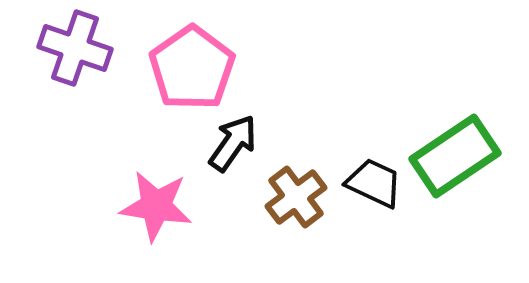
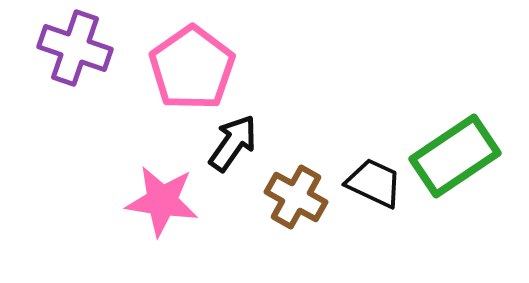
brown cross: rotated 24 degrees counterclockwise
pink star: moved 6 px right, 5 px up
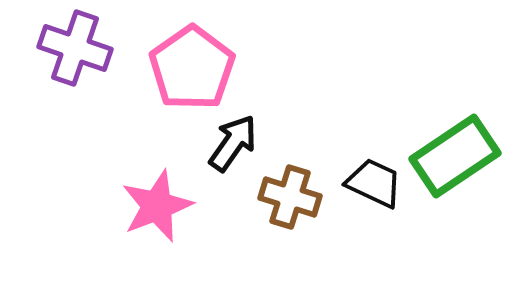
brown cross: moved 6 px left; rotated 12 degrees counterclockwise
pink star: moved 5 px left, 5 px down; rotated 30 degrees counterclockwise
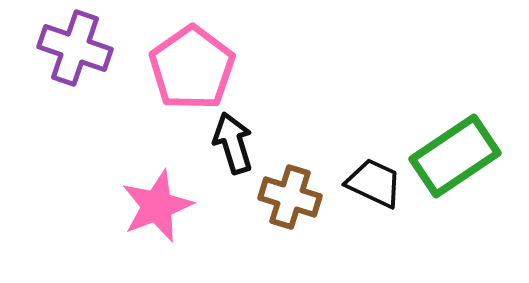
black arrow: rotated 52 degrees counterclockwise
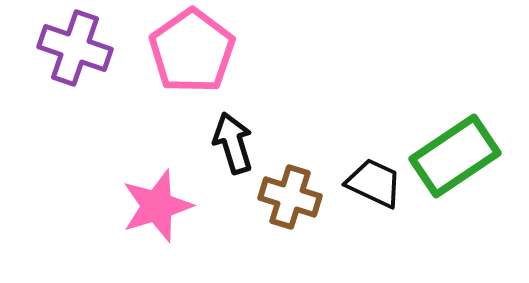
pink pentagon: moved 17 px up
pink star: rotated 4 degrees clockwise
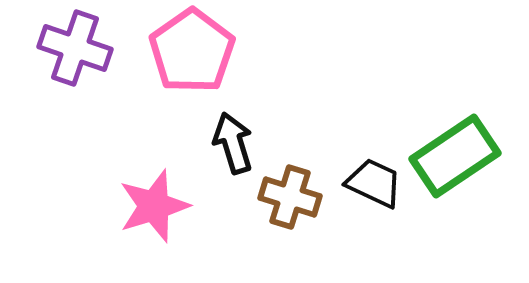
pink star: moved 3 px left
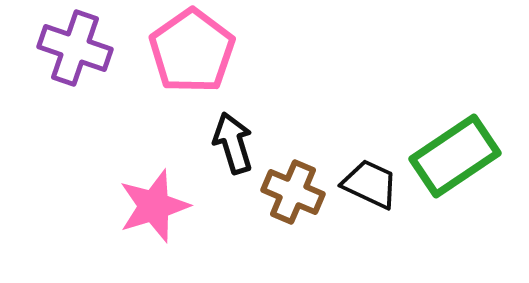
black trapezoid: moved 4 px left, 1 px down
brown cross: moved 3 px right, 5 px up; rotated 6 degrees clockwise
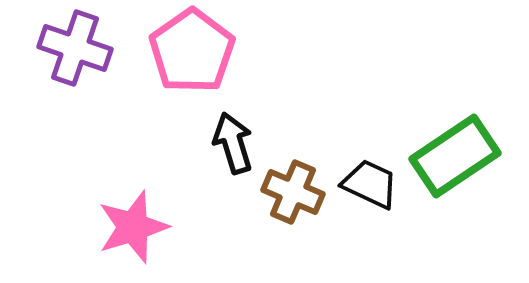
pink star: moved 21 px left, 21 px down
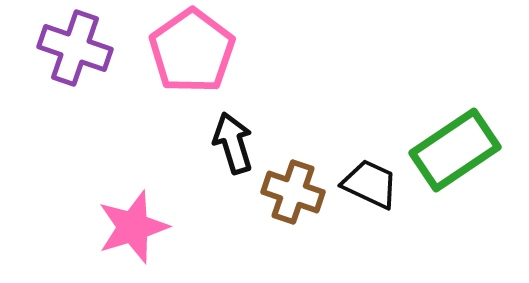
green rectangle: moved 6 px up
brown cross: rotated 4 degrees counterclockwise
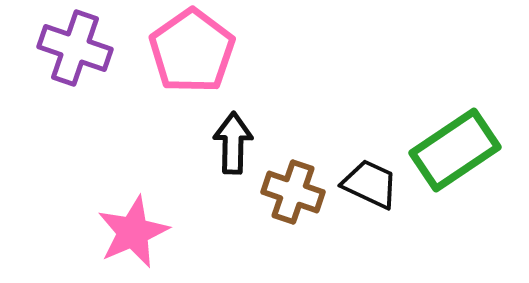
black arrow: rotated 18 degrees clockwise
pink star: moved 5 px down; rotated 6 degrees counterclockwise
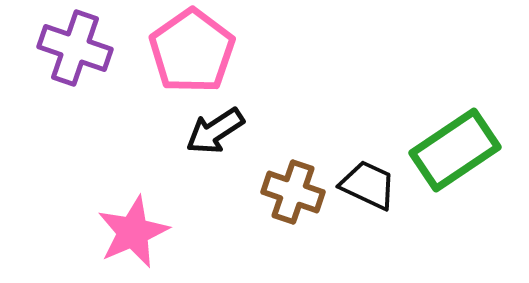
black arrow: moved 18 px left, 12 px up; rotated 124 degrees counterclockwise
black trapezoid: moved 2 px left, 1 px down
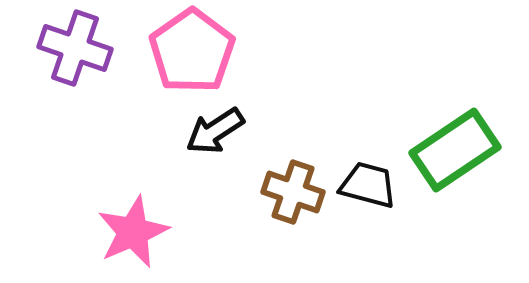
black trapezoid: rotated 10 degrees counterclockwise
